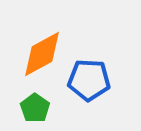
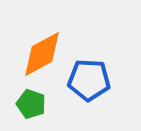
green pentagon: moved 4 px left, 4 px up; rotated 16 degrees counterclockwise
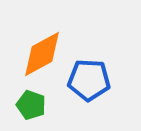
green pentagon: moved 1 px down
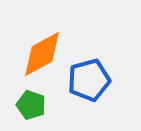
blue pentagon: rotated 18 degrees counterclockwise
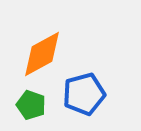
blue pentagon: moved 5 px left, 14 px down
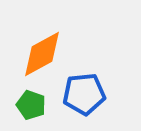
blue pentagon: rotated 9 degrees clockwise
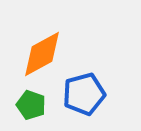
blue pentagon: rotated 9 degrees counterclockwise
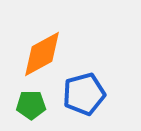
green pentagon: rotated 20 degrees counterclockwise
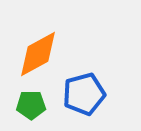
orange diamond: moved 4 px left
